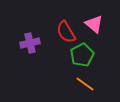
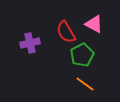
pink triangle: rotated 12 degrees counterclockwise
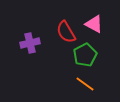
green pentagon: moved 3 px right
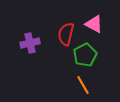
red semicircle: moved 2 px down; rotated 45 degrees clockwise
orange line: moved 2 px left, 1 px down; rotated 24 degrees clockwise
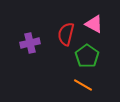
green pentagon: moved 2 px right, 1 px down; rotated 10 degrees counterclockwise
orange line: rotated 30 degrees counterclockwise
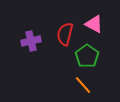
red semicircle: moved 1 px left
purple cross: moved 1 px right, 2 px up
orange line: rotated 18 degrees clockwise
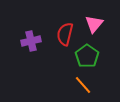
pink triangle: rotated 42 degrees clockwise
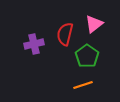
pink triangle: rotated 12 degrees clockwise
purple cross: moved 3 px right, 3 px down
orange line: rotated 66 degrees counterclockwise
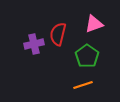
pink triangle: rotated 18 degrees clockwise
red semicircle: moved 7 px left
